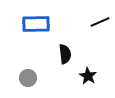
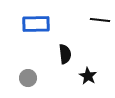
black line: moved 2 px up; rotated 30 degrees clockwise
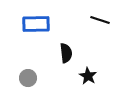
black line: rotated 12 degrees clockwise
black semicircle: moved 1 px right, 1 px up
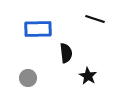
black line: moved 5 px left, 1 px up
blue rectangle: moved 2 px right, 5 px down
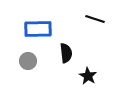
gray circle: moved 17 px up
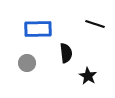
black line: moved 5 px down
gray circle: moved 1 px left, 2 px down
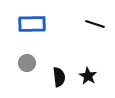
blue rectangle: moved 6 px left, 5 px up
black semicircle: moved 7 px left, 24 px down
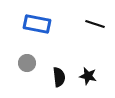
blue rectangle: moved 5 px right; rotated 12 degrees clockwise
black star: rotated 18 degrees counterclockwise
